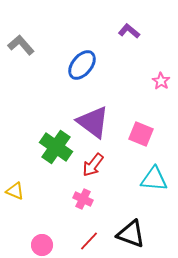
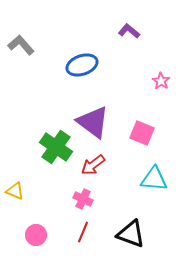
blue ellipse: rotated 32 degrees clockwise
pink square: moved 1 px right, 1 px up
red arrow: rotated 15 degrees clockwise
red line: moved 6 px left, 9 px up; rotated 20 degrees counterclockwise
pink circle: moved 6 px left, 10 px up
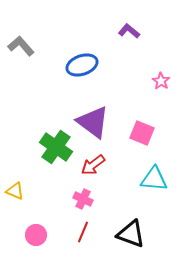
gray L-shape: moved 1 px down
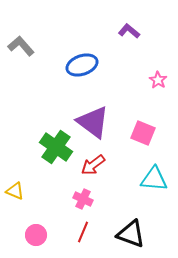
pink star: moved 3 px left, 1 px up
pink square: moved 1 px right
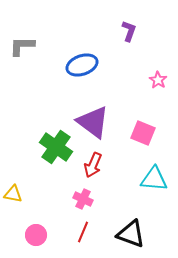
purple L-shape: rotated 70 degrees clockwise
gray L-shape: moved 1 px right; rotated 48 degrees counterclockwise
red arrow: rotated 30 degrees counterclockwise
yellow triangle: moved 2 px left, 3 px down; rotated 12 degrees counterclockwise
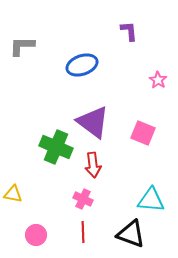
purple L-shape: rotated 25 degrees counterclockwise
green cross: rotated 12 degrees counterclockwise
red arrow: rotated 30 degrees counterclockwise
cyan triangle: moved 3 px left, 21 px down
red line: rotated 25 degrees counterclockwise
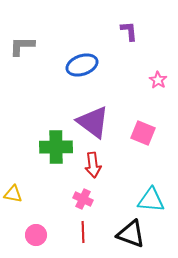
green cross: rotated 24 degrees counterclockwise
